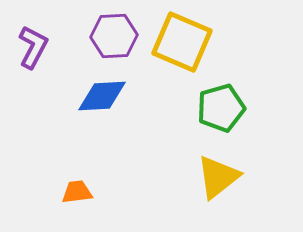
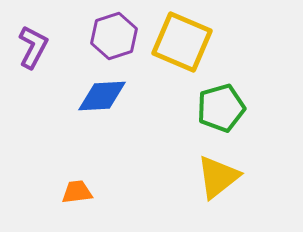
purple hexagon: rotated 15 degrees counterclockwise
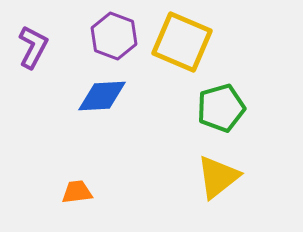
purple hexagon: rotated 21 degrees counterclockwise
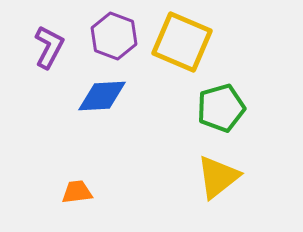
purple L-shape: moved 16 px right
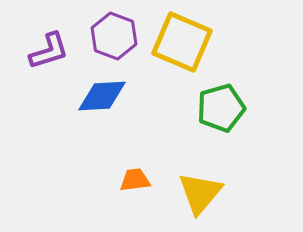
purple L-shape: moved 4 px down; rotated 45 degrees clockwise
yellow triangle: moved 18 px left, 16 px down; rotated 12 degrees counterclockwise
orange trapezoid: moved 58 px right, 12 px up
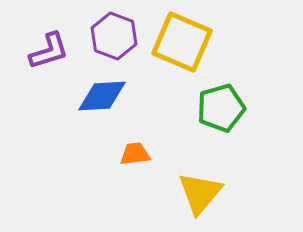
orange trapezoid: moved 26 px up
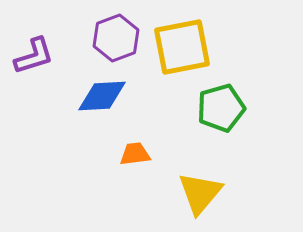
purple hexagon: moved 2 px right, 2 px down; rotated 18 degrees clockwise
yellow square: moved 5 px down; rotated 34 degrees counterclockwise
purple L-shape: moved 15 px left, 5 px down
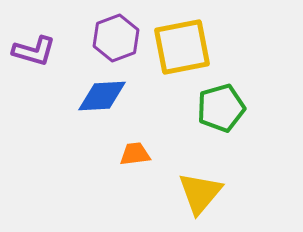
purple L-shape: moved 5 px up; rotated 33 degrees clockwise
